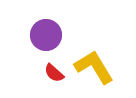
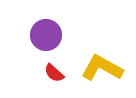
yellow L-shape: moved 8 px right, 1 px down; rotated 30 degrees counterclockwise
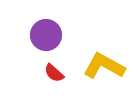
yellow L-shape: moved 2 px right, 2 px up
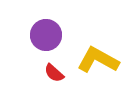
yellow L-shape: moved 6 px left, 6 px up
